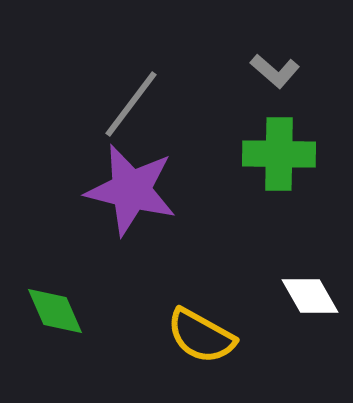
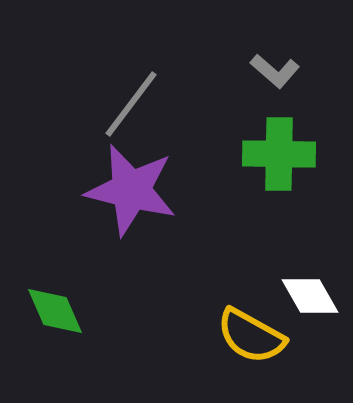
yellow semicircle: moved 50 px right
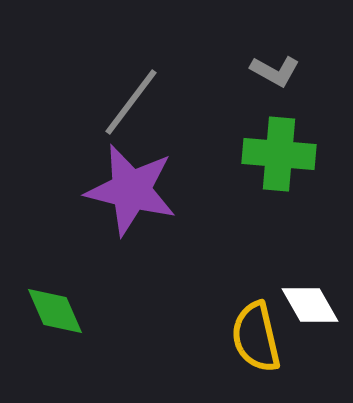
gray L-shape: rotated 12 degrees counterclockwise
gray line: moved 2 px up
green cross: rotated 4 degrees clockwise
white diamond: moved 9 px down
yellow semicircle: moved 5 px right, 1 px down; rotated 48 degrees clockwise
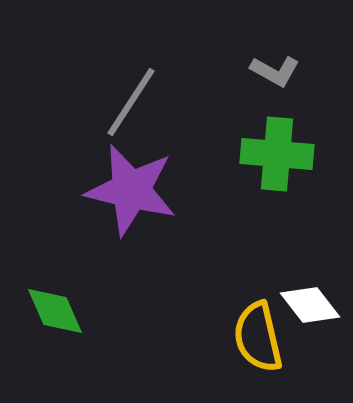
gray line: rotated 4 degrees counterclockwise
green cross: moved 2 px left
white diamond: rotated 8 degrees counterclockwise
yellow semicircle: moved 2 px right
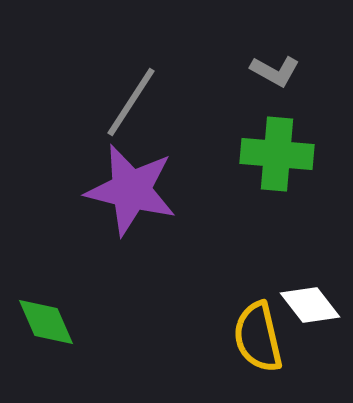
green diamond: moved 9 px left, 11 px down
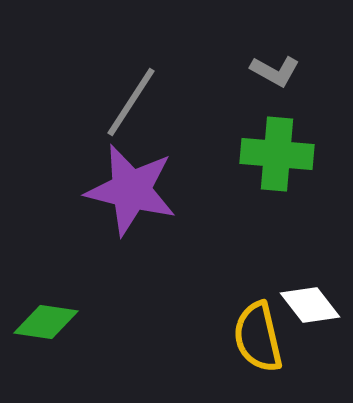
green diamond: rotated 58 degrees counterclockwise
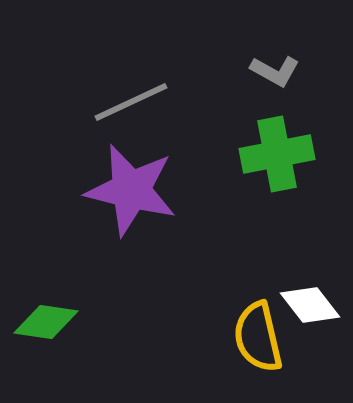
gray line: rotated 32 degrees clockwise
green cross: rotated 16 degrees counterclockwise
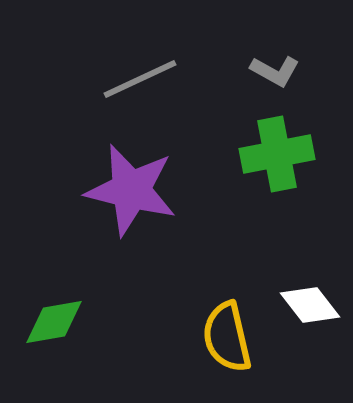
gray line: moved 9 px right, 23 px up
green diamond: moved 8 px right; rotated 18 degrees counterclockwise
yellow semicircle: moved 31 px left
